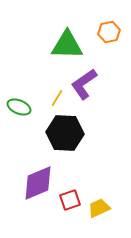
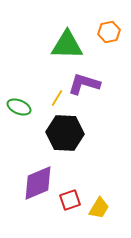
purple L-shape: rotated 52 degrees clockwise
yellow trapezoid: rotated 145 degrees clockwise
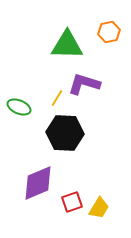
red square: moved 2 px right, 2 px down
